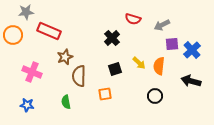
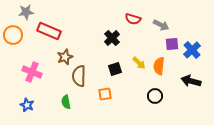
gray arrow: moved 1 px left; rotated 126 degrees counterclockwise
blue star: rotated 16 degrees clockwise
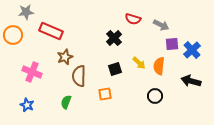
red rectangle: moved 2 px right
black cross: moved 2 px right
green semicircle: rotated 32 degrees clockwise
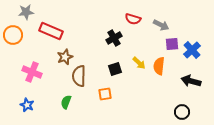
black cross: rotated 14 degrees clockwise
black circle: moved 27 px right, 16 px down
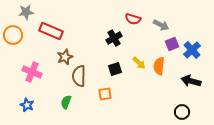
purple square: rotated 16 degrees counterclockwise
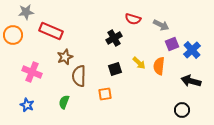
green semicircle: moved 2 px left
black circle: moved 2 px up
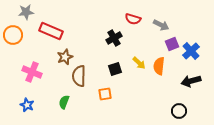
blue cross: moved 1 px left, 1 px down
black arrow: rotated 30 degrees counterclockwise
black circle: moved 3 px left, 1 px down
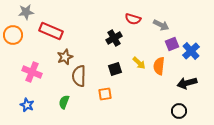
black arrow: moved 4 px left, 2 px down
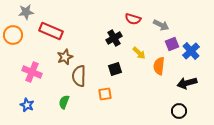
yellow arrow: moved 10 px up
